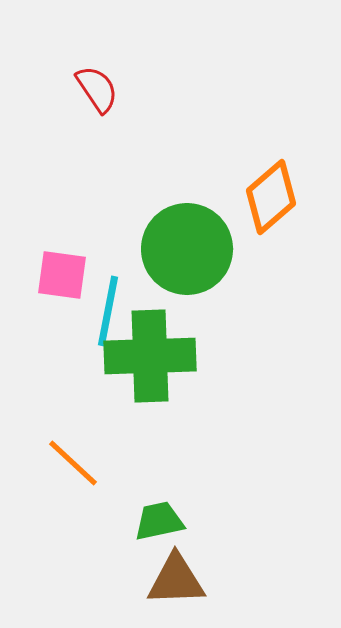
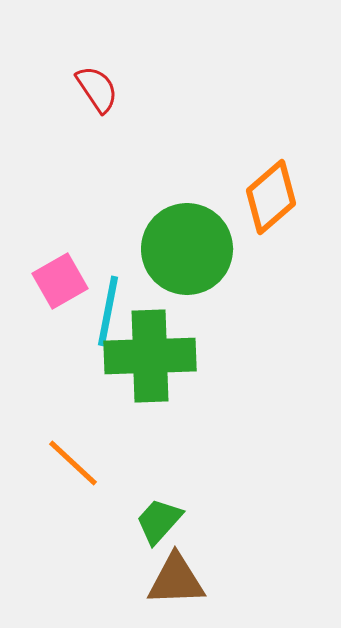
pink square: moved 2 px left, 6 px down; rotated 38 degrees counterclockwise
green trapezoid: rotated 36 degrees counterclockwise
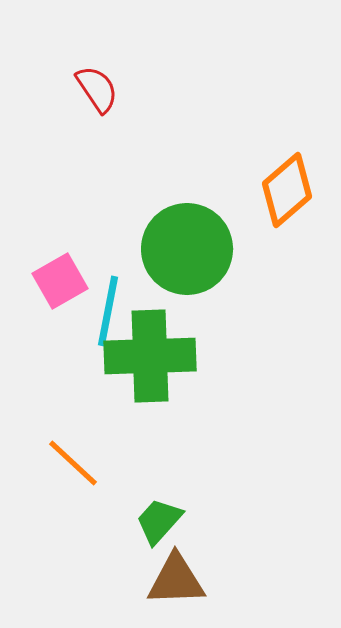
orange diamond: moved 16 px right, 7 px up
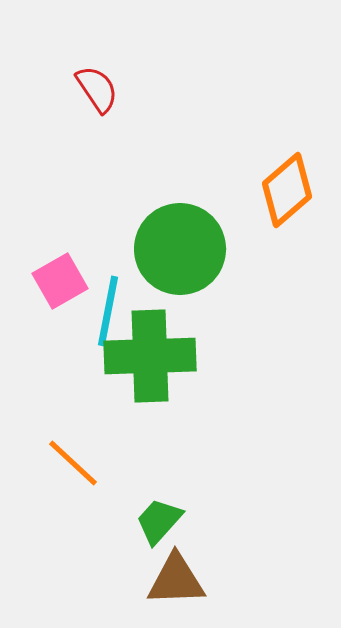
green circle: moved 7 px left
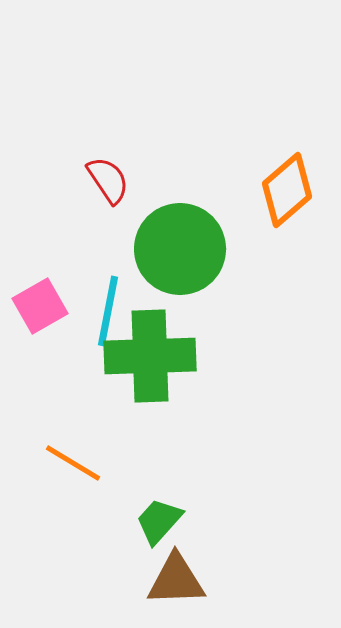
red semicircle: moved 11 px right, 91 px down
pink square: moved 20 px left, 25 px down
orange line: rotated 12 degrees counterclockwise
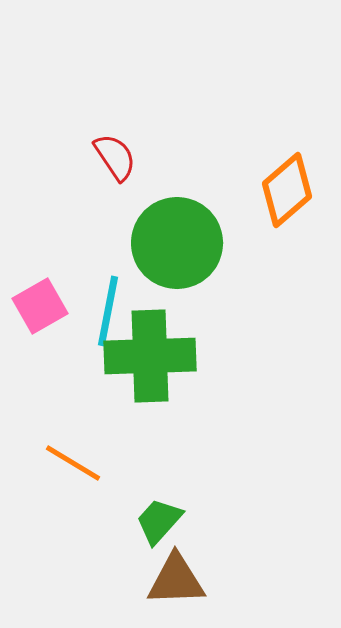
red semicircle: moved 7 px right, 23 px up
green circle: moved 3 px left, 6 px up
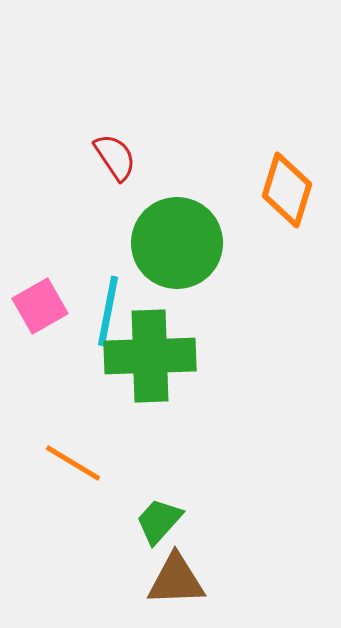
orange diamond: rotated 32 degrees counterclockwise
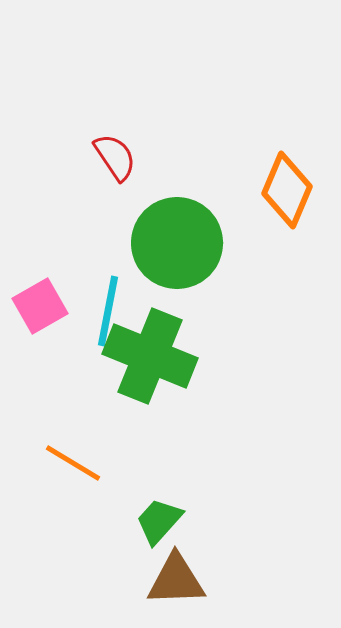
orange diamond: rotated 6 degrees clockwise
green cross: rotated 24 degrees clockwise
